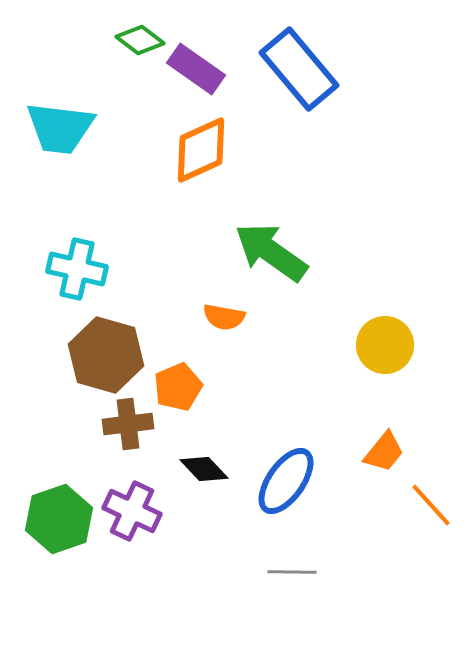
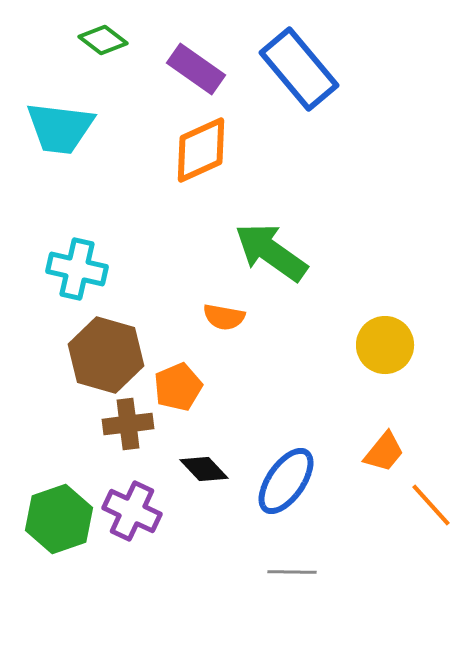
green diamond: moved 37 px left
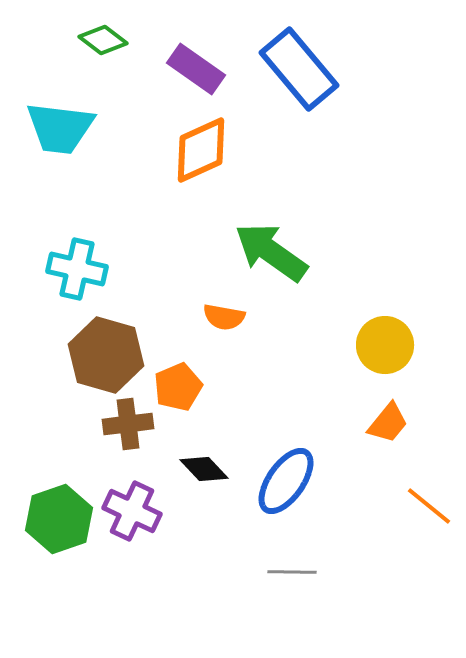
orange trapezoid: moved 4 px right, 29 px up
orange line: moved 2 px left, 1 px down; rotated 9 degrees counterclockwise
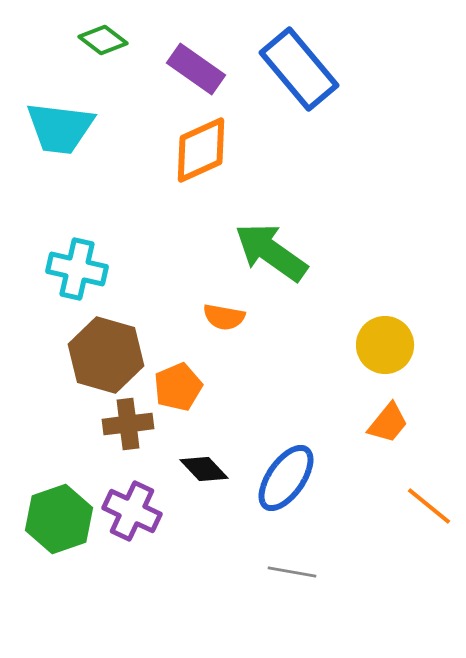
blue ellipse: moved 3 px up
gray line: rotated 9 degrees clockwise
